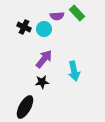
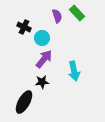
purple semicircle: rotated 104 degrees counterclockwise
cyan circle: moved 2 px left, 9 px down
black ellipse: moved 1 px left, 5 px up
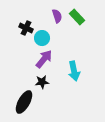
green rectangle: moved 4 px down
black cross: moved 2 px right, 1 px down
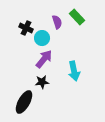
purple semicircle: moved 6 px down
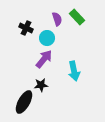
purple semicircle: moved 3 px up
cyan circle: moved 5 px right
black star: moved 1 px left, 3 px down
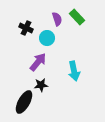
purple arrow: moved 6 px left, 3 px down
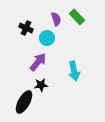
purple semicircle: moved 1 px left
